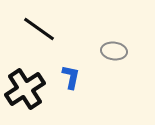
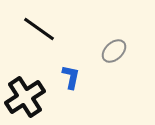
gray ellipse: rotated 50 degrees counterclockwise
black cross: moved 8 px down
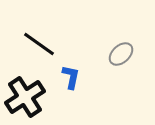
black line: moved 15 px down
gray ellipse: moved 7 px right, 3 px down
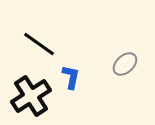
gray ellipse: moved 4 px right, 10 px down
black cross: moved 6 px right, 1 px up
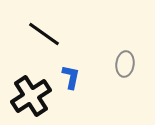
black line: moved 5 px right, 10 px up
gray ellipse: rotated 40 degrees counterclockwise
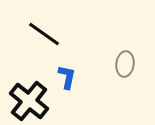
blue L-shape: moved 4 px left
black cross: moved 2 px left, 5 px down; rotated 18 degrees counterclockwise
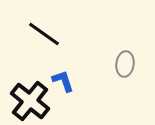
blue L-shape: moved 4 px left, 4 px down; rotated 30 degrees counterclockwise
black cross: moved 1 px right
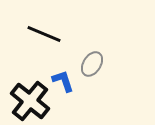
black line: rotated 12 degrees counterclockwise
gray ellipse: moved 33 px left; rotated 25 degrees clockwise
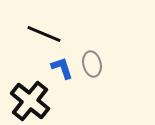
gray ellipse: rotated 45 degrees counterclockwise
blue L-shape: moved 1 px left, 13 px up
